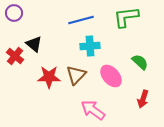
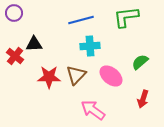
black triangle: rotated 42 degrees counterclockwise
green semicircle: rotated 84 degrees counterclockwise
pink ellipse: rotated 10 degrees counterclockwise
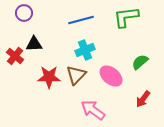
purple circle: moved 10 px right
cyan cross: moved 5 px left, 4 px down; rotated 18 degrees counterclockwise
red arrow: rotated 18 degrees clockwise
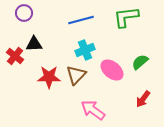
pink ellipse: moved 1 px right, 6 px up
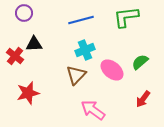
red star: moved 21 px left, 16 px down; rotated 15 degrees counterclockwise
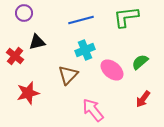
black triangle: moved 3 px right, 2 px up; rotated 12 degrees counterclockwise
brown triangle: moved 8 px left
pink arrow: rotated 15 degrees clockwise
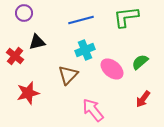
pink ellipse: moved 1 px up
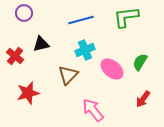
black triangle: moved 4 px right, 2 px down
green semicircle: rotated 18 degrees counterclockwise
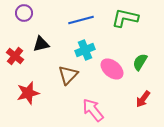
green L-shape: moved 1 px left, 1 px down; rotated 20 degrees clockwise
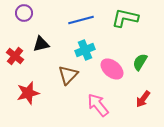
pink arrow: moved 5 px right, 5 px up
